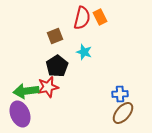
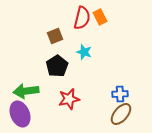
red star: moved 21 px right, 12 px down
brown ellipse: moved 2 px left, 1 px down
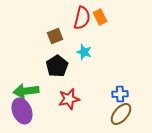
purple ellipse: moved 2 px right, 3 px up
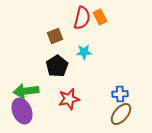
cyan star: rotated 21 degrees counterclockwise
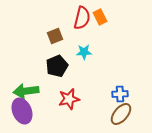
black pentagon: rotated 10 degrees clockwise
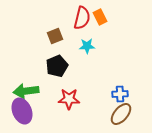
cyan star: moved 3 px right, 6 px up
red star: rotated 15 degrees clockwise
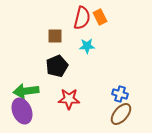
brown square: rotated 21 degrees clockwise
blue cross: rotated 21 degrees clockwise
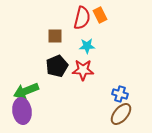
orange rectangle: moved 2 px up
green arrow: rotated 15 degrees counterclockwise
red star: moved 14 px right, 29 px up
purple ellipse: rotated 15 degrees clockwise
